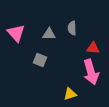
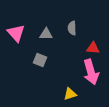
gray triangle: moved 3 px left
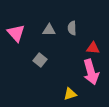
gray triangle: moved 3 px right, 4 px up
gray square: rotated 16 degrees clockwise
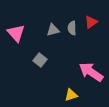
gray triangle: moved 4 px right; rotated 16 degrees counterclockwise
red triangle: moved 2 px left, 26 px up; rotated 40 degrees counterclockwise
pink arrow: rotated 140 degrees clockwise
yellow triangle: moved 1 px right, 1 px down
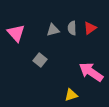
red triangle: moved 1 px left, 6 px down
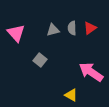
yellow triangle: rotated 48 degrees clockwise
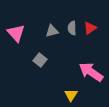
gray triangle: moved 1 px left, 1 px down
yellow triangle: rotated 32 degrees clockwise
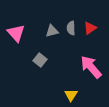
gray semicircle: moved 1 px left
pink arrow: moved 5 px up; rotated 15 degrees clockwise
